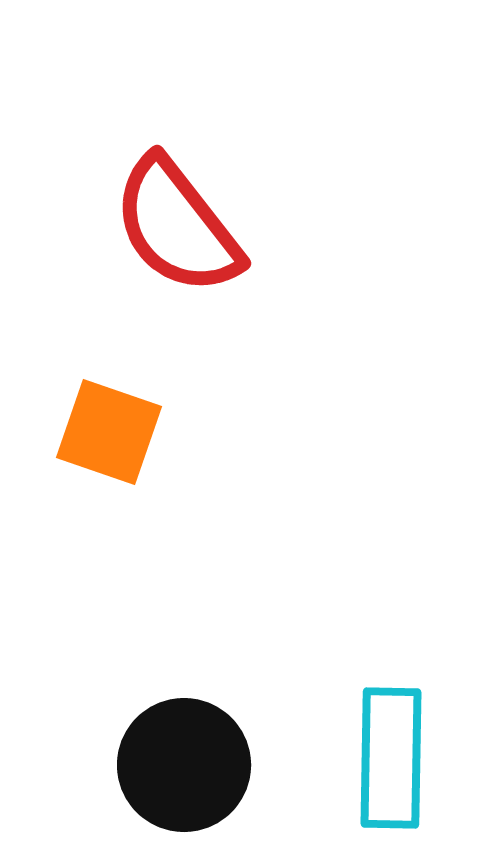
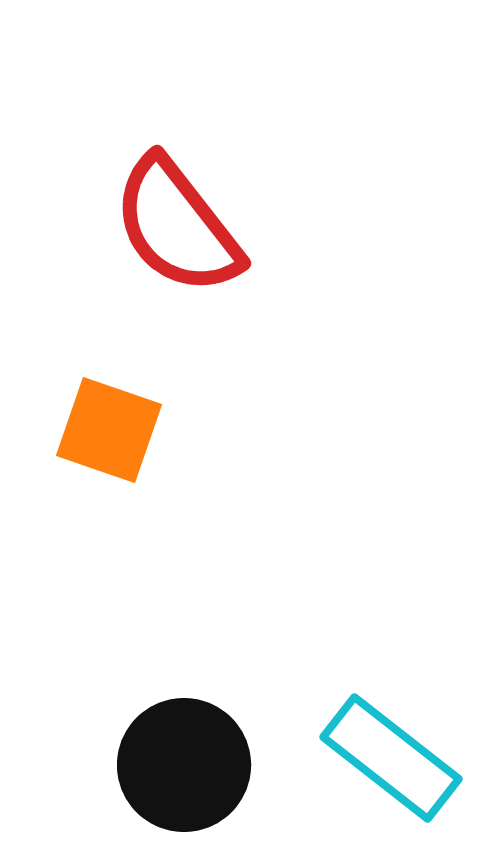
orange square: moved 2 px up
cyan rectangle: rotated 53 degrees counterclockwise
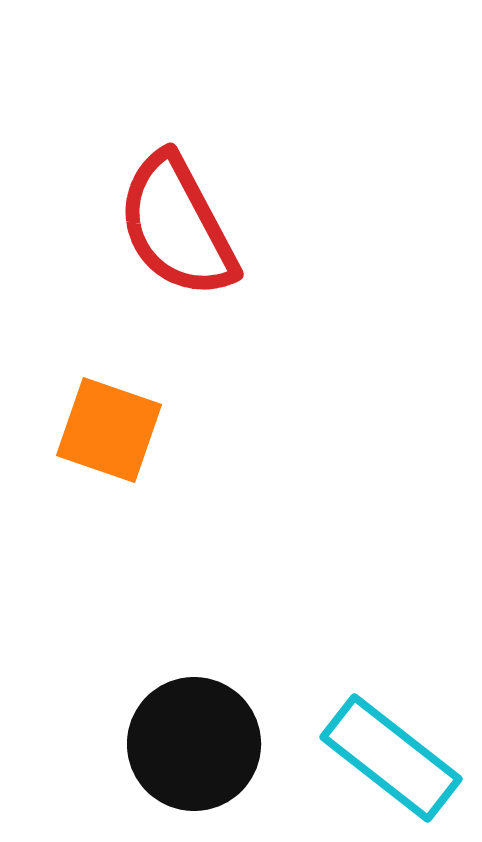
red semicircle: rotated 10 degrees clockwise
black circle: moved 10 px right, 21 px up
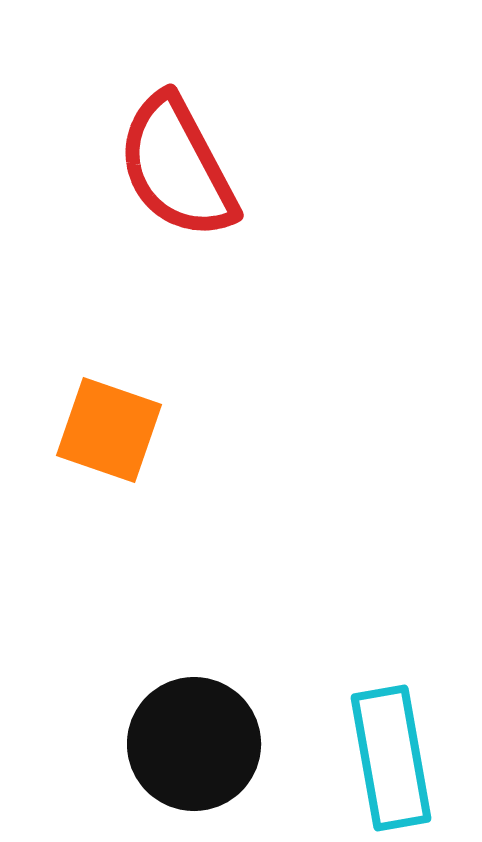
red semicircle: moved 59 px up
cyan rectangle: rotated 42 degrees clockwise
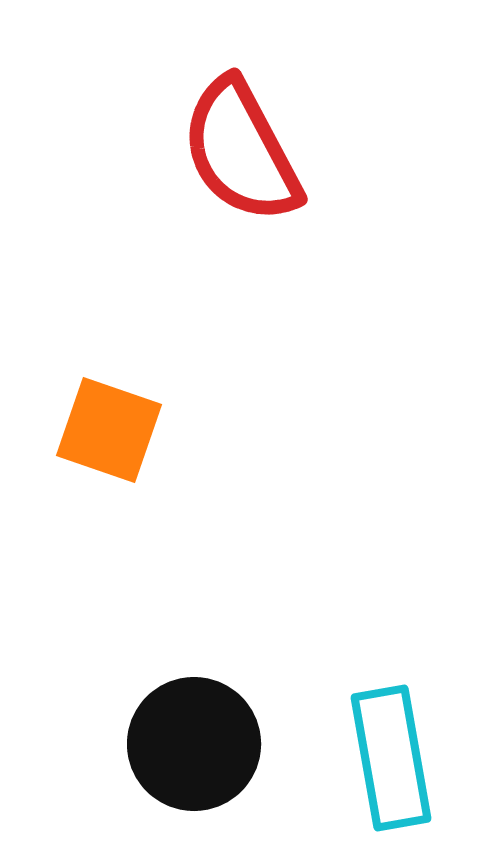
red semicircle: moved 64 px right, 16 px up
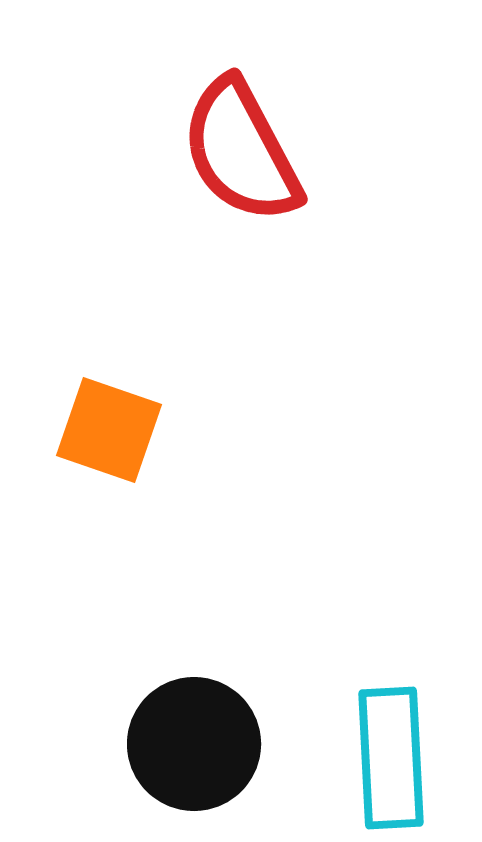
cyan rectangle: rotated 7 degrees clockwise
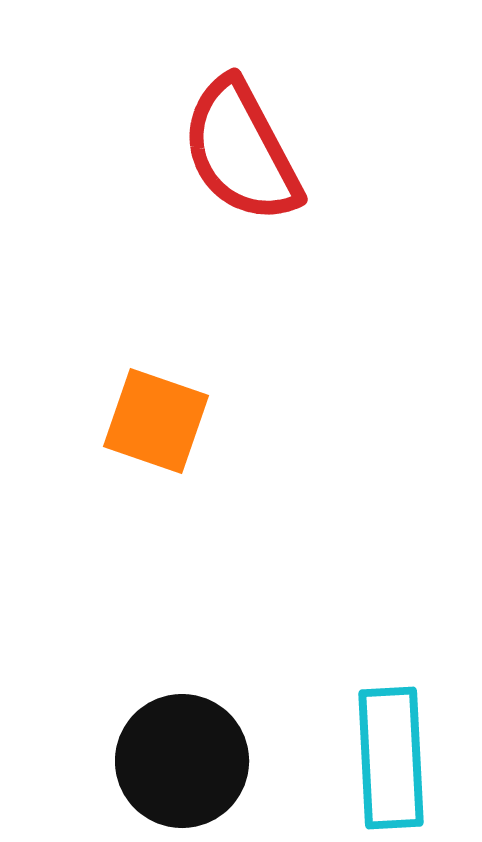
orange square: moved 47 px right, 9 px up
black circle: moved 12 px left, 17 px down
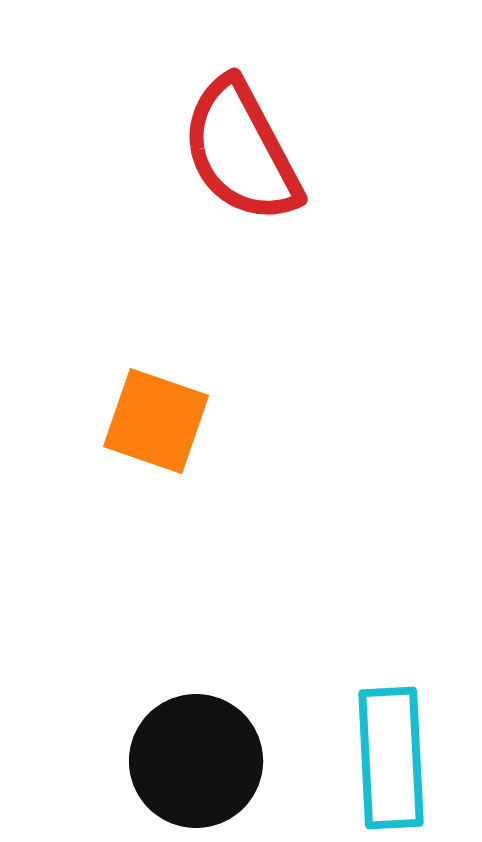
black circle: moved 14 px right
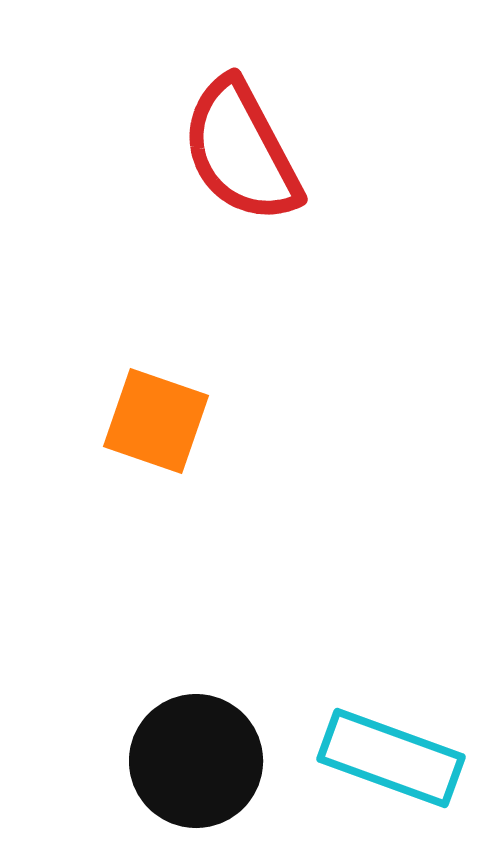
cyan rectangle: rotated 67 degrees counterclockwise
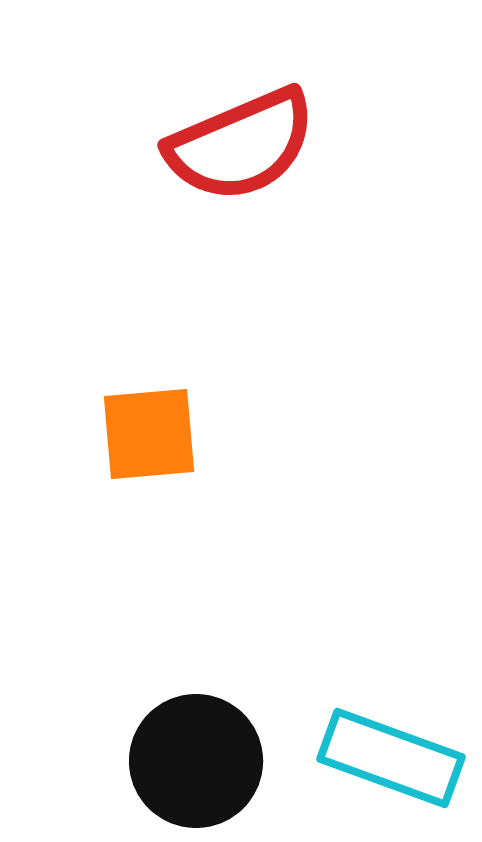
red semicircle: moved 6 px up; rotated 85 degrees counterclockwise
orange square: moved 7 px left, 13 px down; rotated 24 degrees counterclockwise
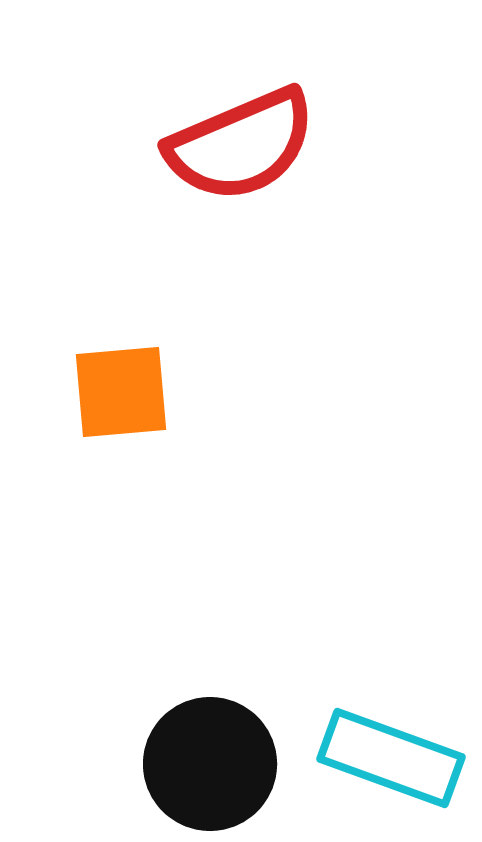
orange square: moved 28 px left, 42 px up
black circle: moved 14 px right, 3 px down
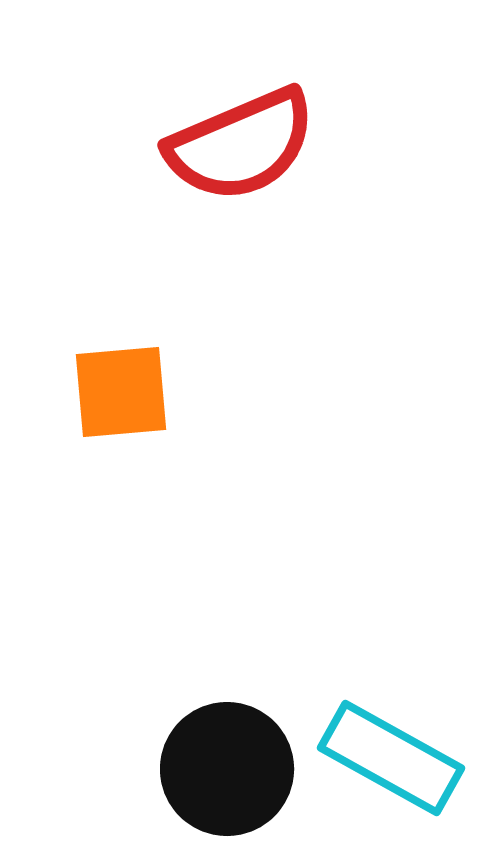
cyan rectangle: rotated 9 degrees clockwise
black circle: moved 17 px right, 5 px down
